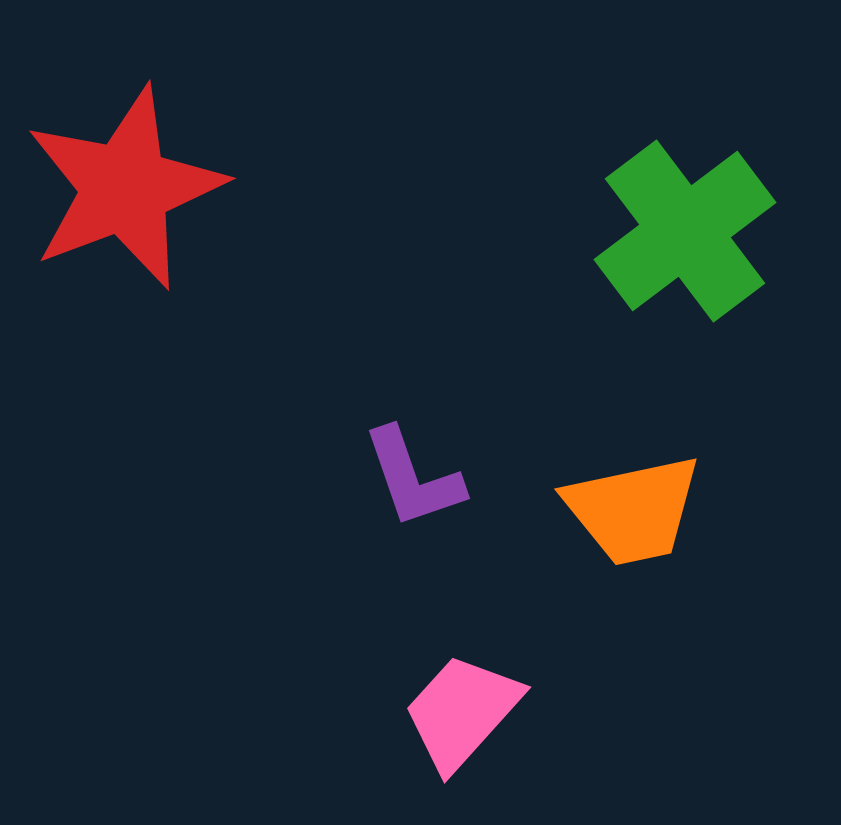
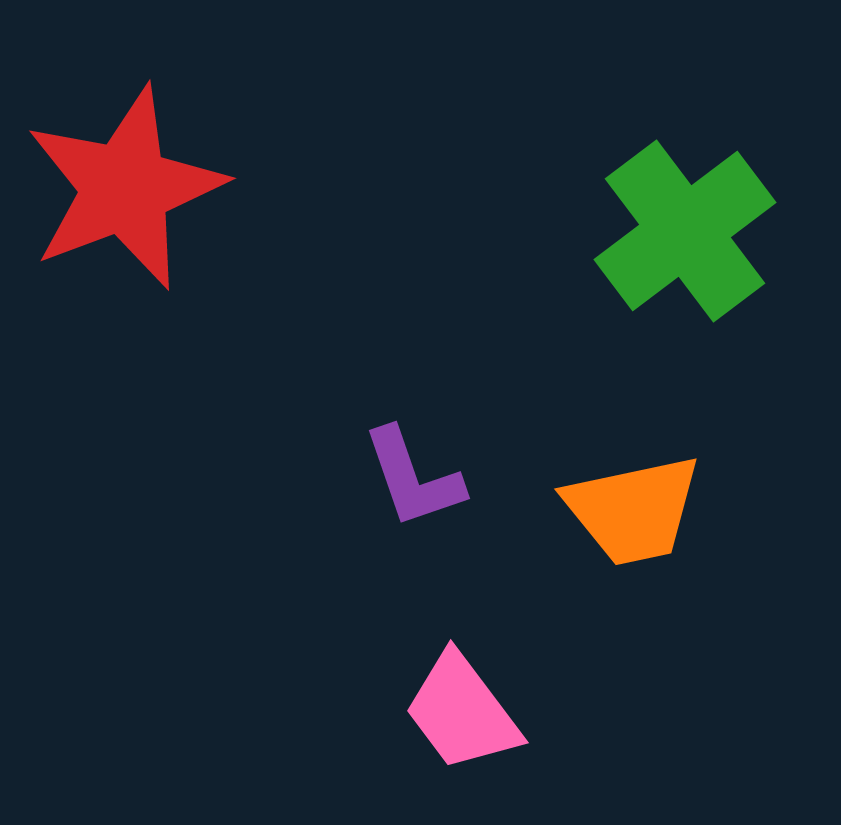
pink trapezoid: rotated 79 degrees counterclockwise
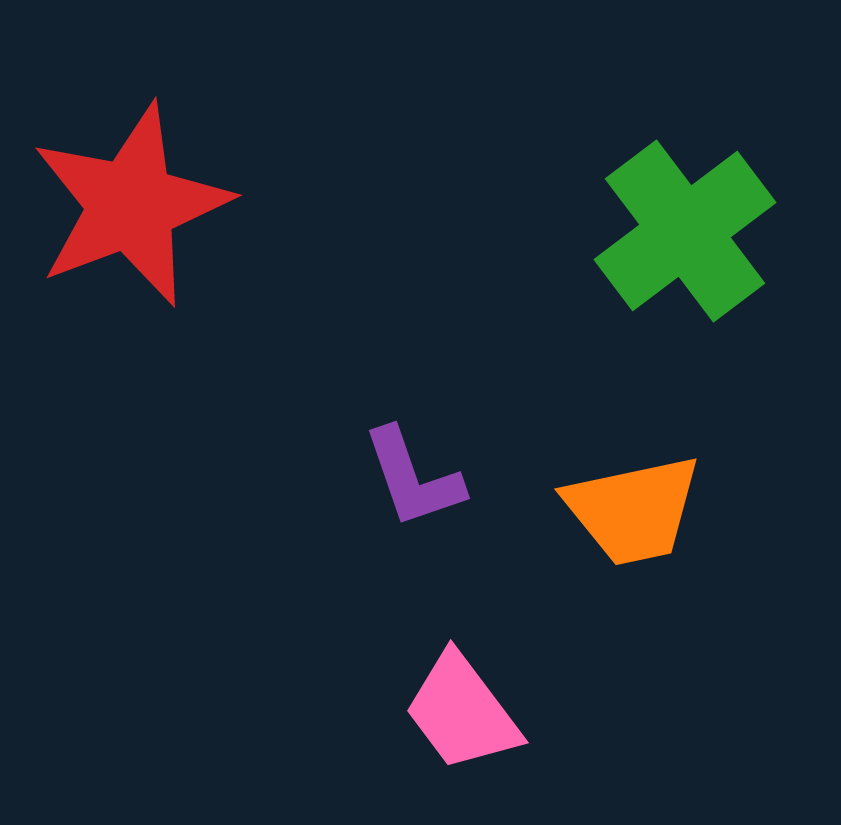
red star: moved 6 px right, 17 px down
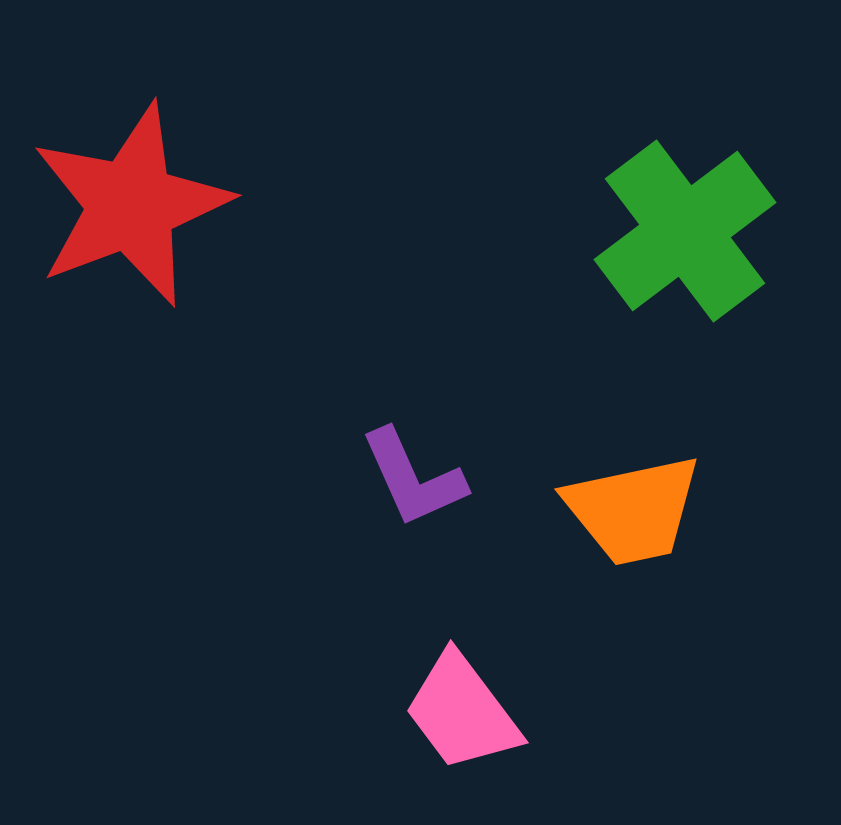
purple L-shape: rotated 5 degrees counterclockwise
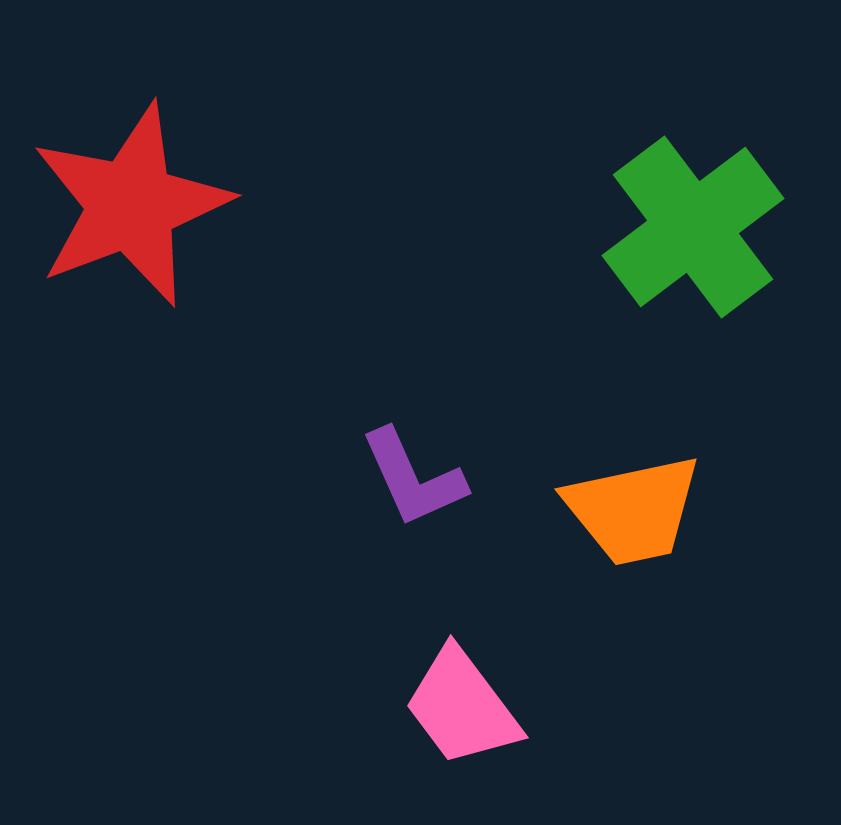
green cross: moved 8 px right, 4 px up
pink trapezoid: moved 5 px up
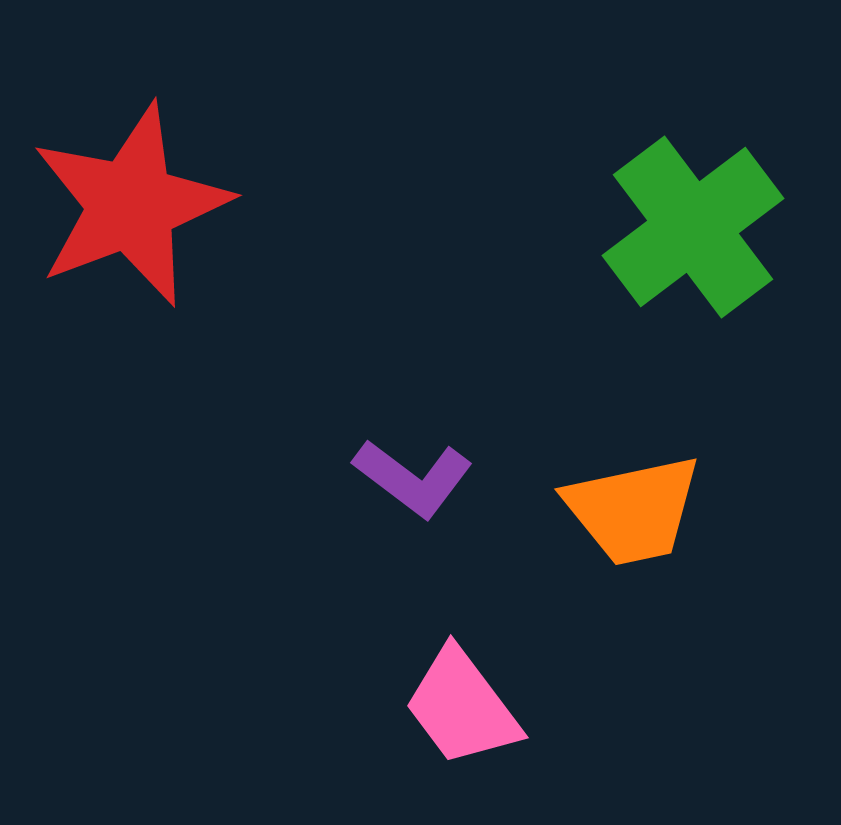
purple L-shape: rotated 29 degrees counterclockwise
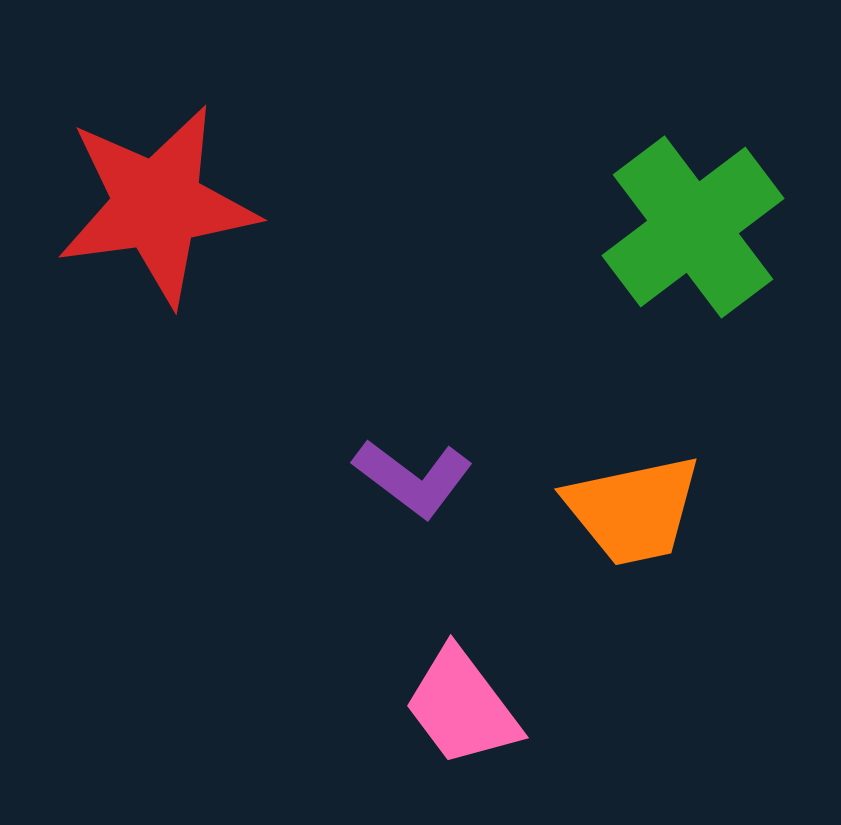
red star: moved 26 px right; rotated 13 degrees clockwise
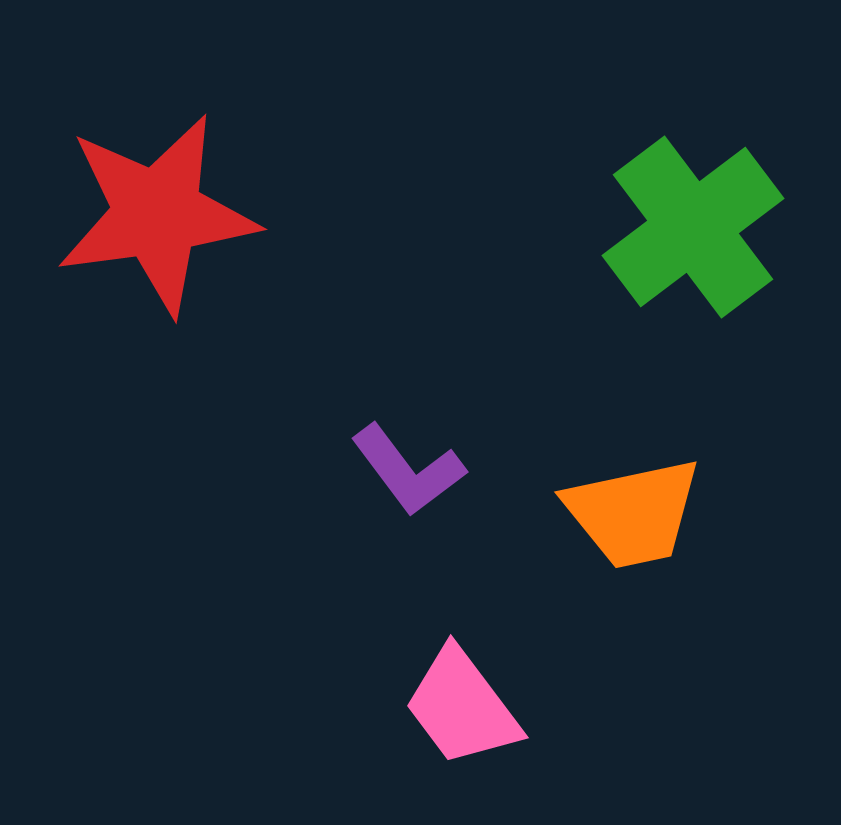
red star: moved 9 px down
purple L-shape: moved 5 px left, 8 px up; rotated 16 degrees clockwise
orange trapezoid: moved 3 px down
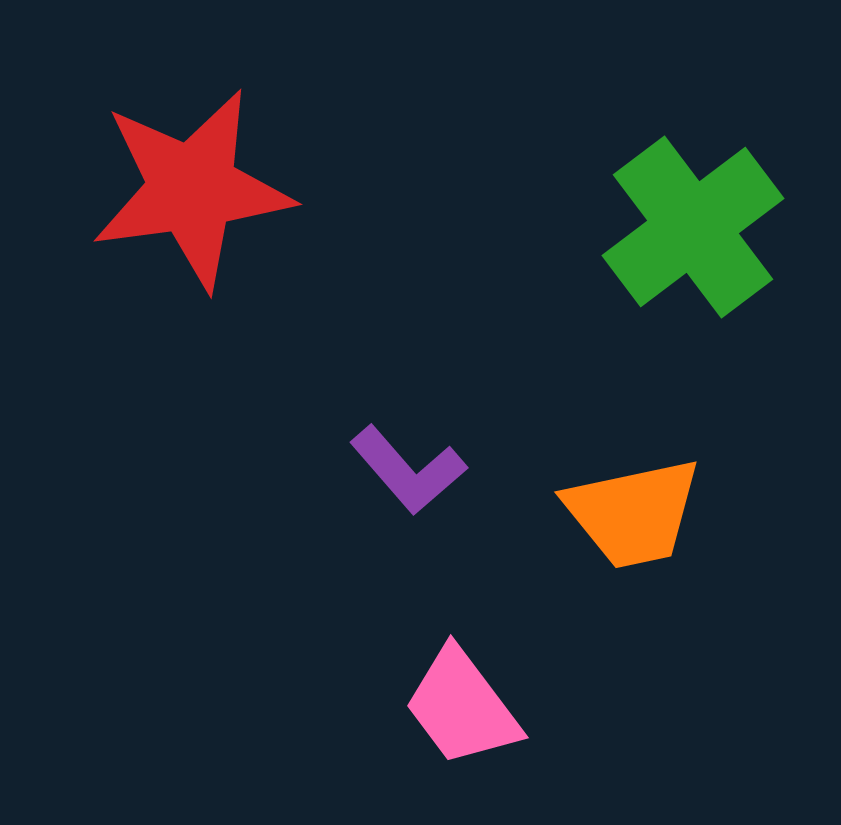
red star: moved 35 px right, 25 px up
purple L-shape: rotated 4 degrees counterclockwise
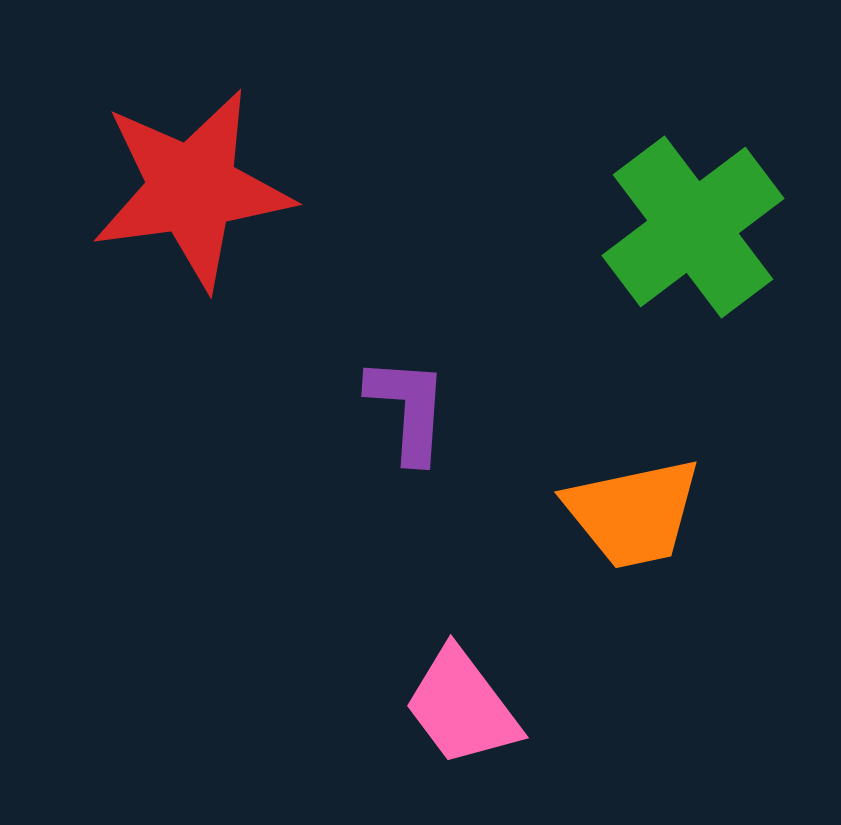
purple L-shape: moved 61 px up; rotated 135 degrees counterclockwise
